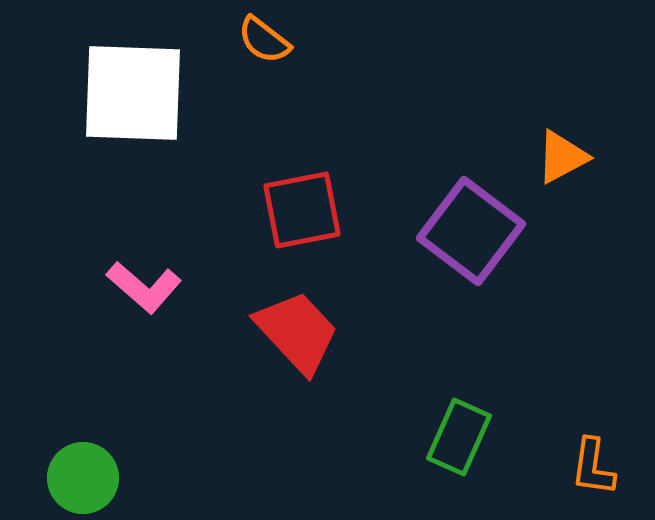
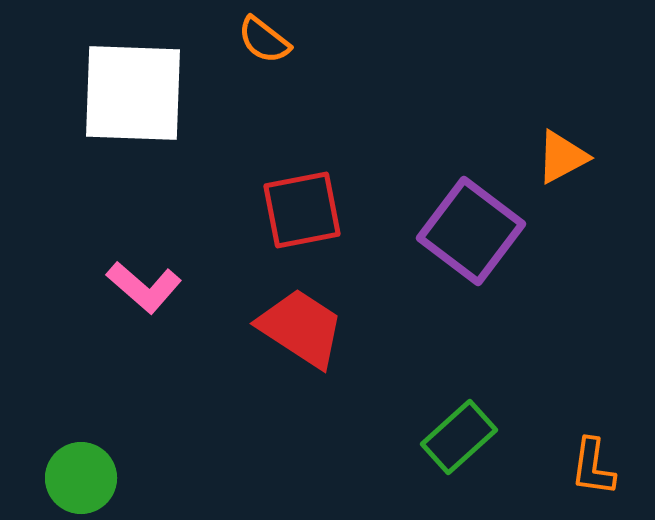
red trapezoid: moved 4 px right, 4 px up; rotated 14 degrees counterclockwise
green rectangle: rotated 24 degrees clockwise
green circle: moved 2 px left
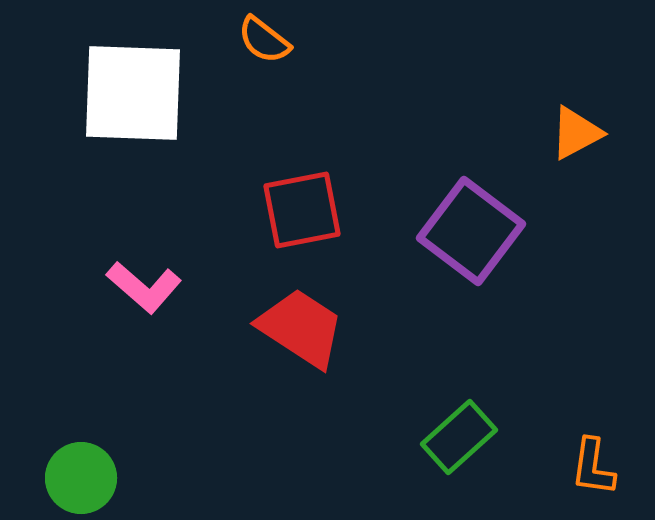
orange triangle: moved 14 px right, 24 px up
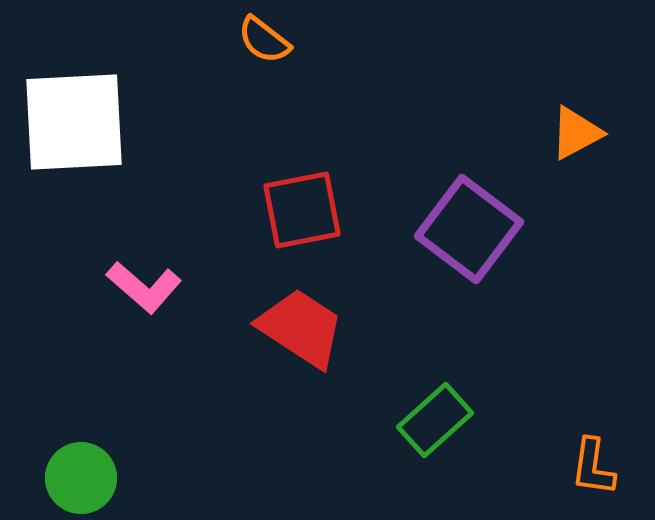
white square: moved 59 px left, 29 px down; rotated 5 degrees counterclockwise
purple square: moved 2 px left, 2 px up
green rectangle: moved 24 px left, 17 px up
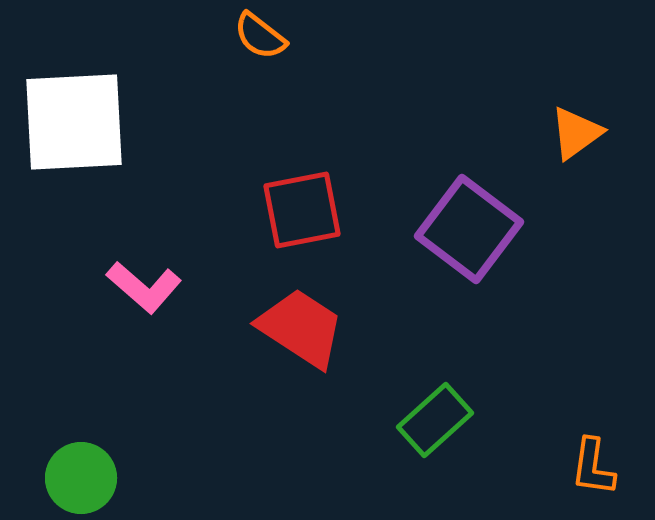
orange semicircle: moved 4 px left, 4 px up
orange triangle: rotated 8 degrees counterclockwise
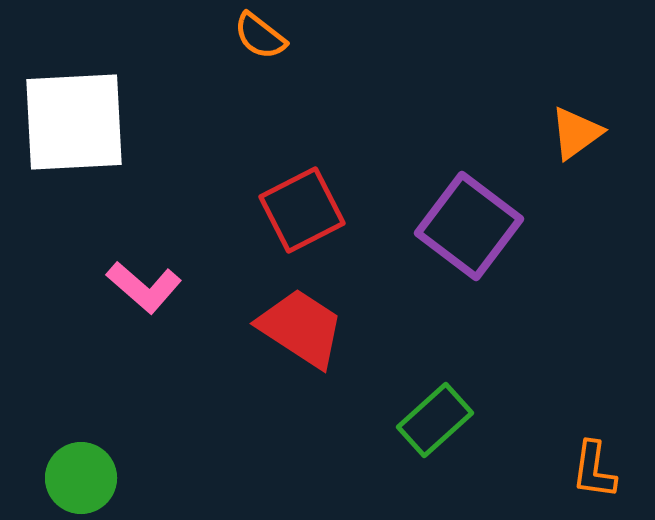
red square: rotated 16 degrees counterclockwise
purple square: moved 3 px up
orange L-shape: moved 1 px right, 3 px down
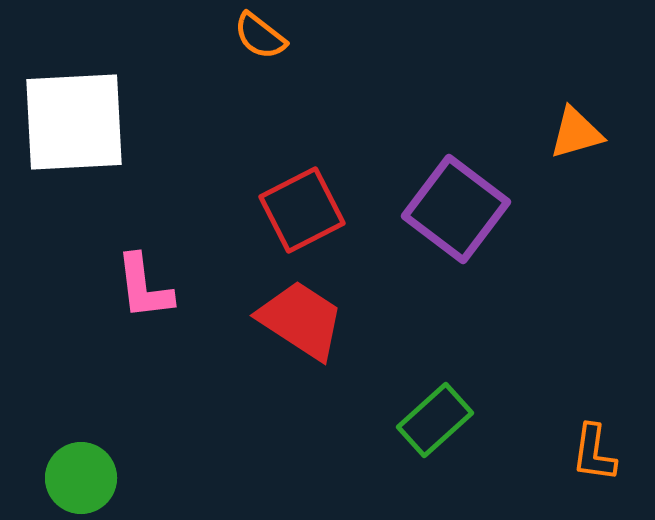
orange triangle: rotated 20 degrees clockwise
purple square: moved 13 px left, 17 px up
pink L-shape: rotated 42 degrees clockwise
red trapezoid: moved 8 px up
orange L-shape: moved 17 px up
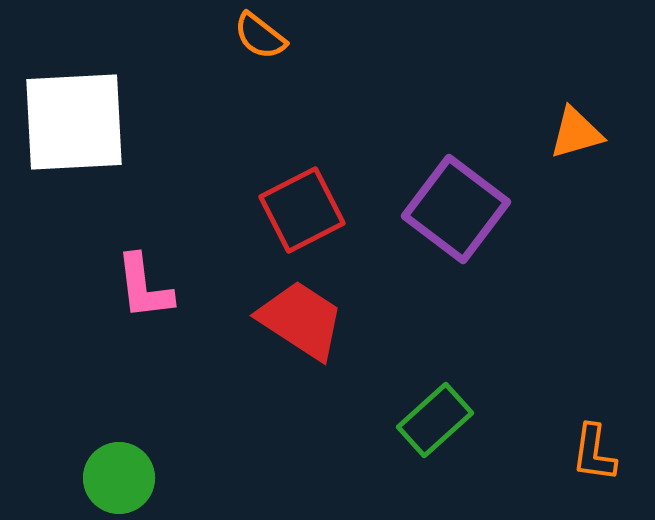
green circle: moved 38 px right
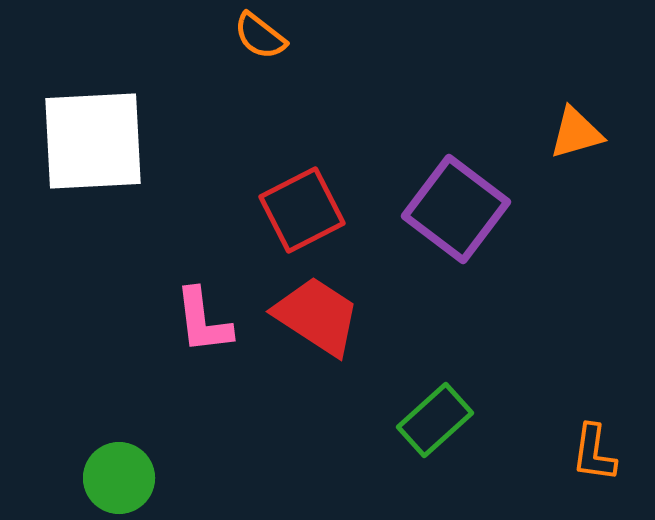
white square: moved 19 px right, 19 px down
pink L-shape: moved 59 px right, 34 px down
red trapezoid: moved 16 px right, 4 px up
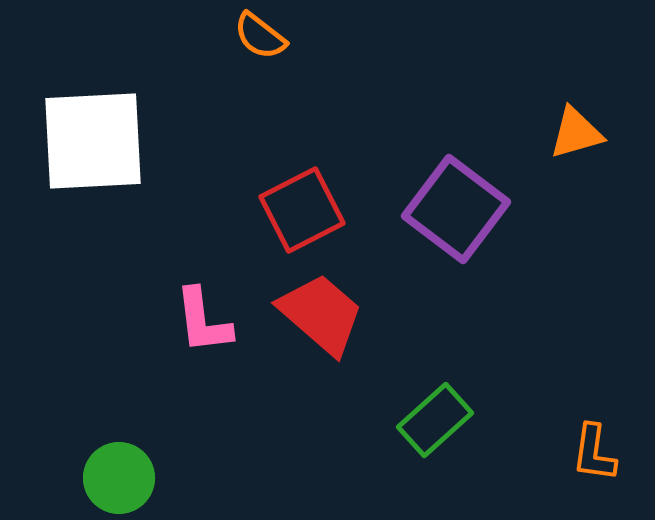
red trapezoid: moved 4 px right, 2 px up; rotated 8 degrees clockwise
